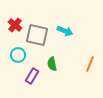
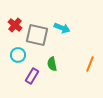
cyan arrow: moved 3 px left, 3 px up
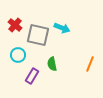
gray square: moved 1 px right
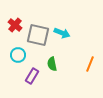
cyan arrow: moved 5 px down
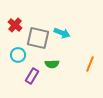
gray square: moved 3 px down
green semicircle: rotated 80 degrees counterclockwise
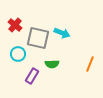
cyan circle: moved 1 px up
